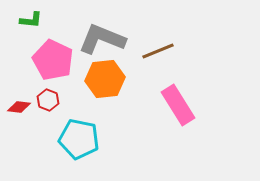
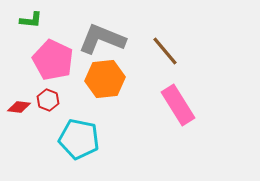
brown line: moved 7 px right; rotated 72 degrees clockwise
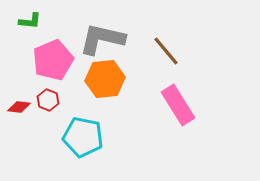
green L-shape: moved 1 px left, 1 px down
gray L-shape: rotated 9 degrees counterclockwise
brown line: moved 1 px right
pink pentagon: rotated 24 degrees clockwise
cyan pentagon: moved 4 px right, 2 px up
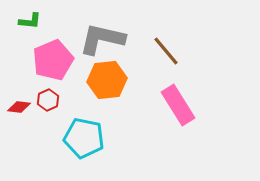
orange hexagon: moved 2 px right, 1 px down
red hexagon: rotated 15 degrees clockwise
cyan pentagon: moved 1 px right, 1 px down
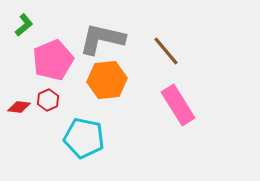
green L-shape: moved 6 px left, 4 px down; rotated 45 degrees counterclockwise
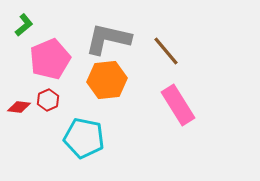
gray L-shape: moved 6 px right
pink pentagon: moved 3 px left, 1 px up
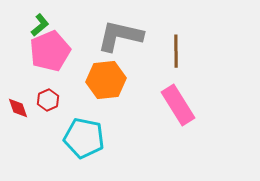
green L-shape: moved 16 px right
gray L-shape: moved 12 px right, 3 px up
brown line: moved 10 px right; rotated 40 degrees clockwise
pink pentagon: moved 8 px up
orange hexagon: moved 1 px left
red diamond: moved 1 px left, 1 px down; rotated 65 degrees clockwise
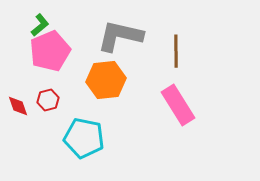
red hexagon: rotated 10 degrees clockwise
red diamond: moved 2 px up
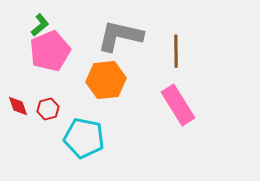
red hexagon: moved 9 px down
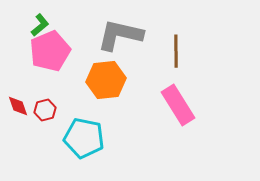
gray L-shape: moved 1 px up
red hexagon: moved 3 px left, 1 px down
